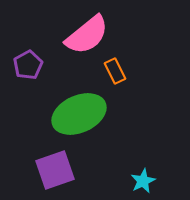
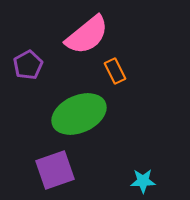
cyan star: rotated 25 degrees clockwise
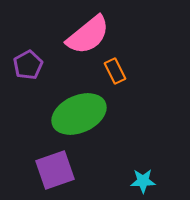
pink semicircle: moved 1 px right
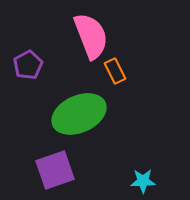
pink semicircle: moved 3 px right, 1 px down; rotated 72 degrees counterclockwise
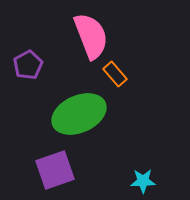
orange rectangle: moved 3 px down; rotated 15 degrees counterclockwise
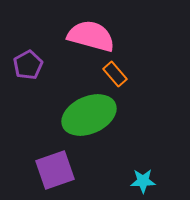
pink semicircle: rotated 54 degrees counterclockwise
green ellipse: moved 10 px right, 1 px down
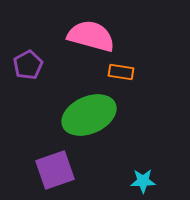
orange rectangle: moved 6 px right, 2 px up; rotated 40 degrees counterclockwise
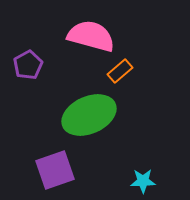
orange rectangle: moved 1 px left, 1 px up; rotated 50 degrees counterclockwise
